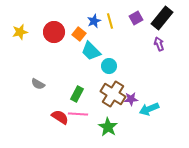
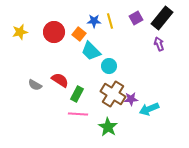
blue star: rotated 24 degrees clockwise
gray semicircle: moved 3 px left, 1 px down
red semicircle: moved 37 px up
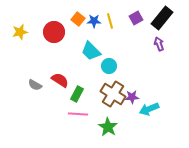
orange square: moved 1 px left, 15 px up
purple star: moved 1 px right, 2 px up
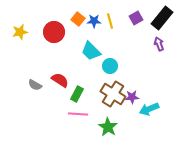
cyan circle: moved 1 px right
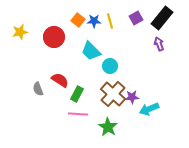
orange square: moved 1 px down
red circle: moved 5 px down
gray semicircle: moved 3 px right, 4 px down; rotated 40 degrees clockwise
brown cross: rotated 10 degrees clockwise
